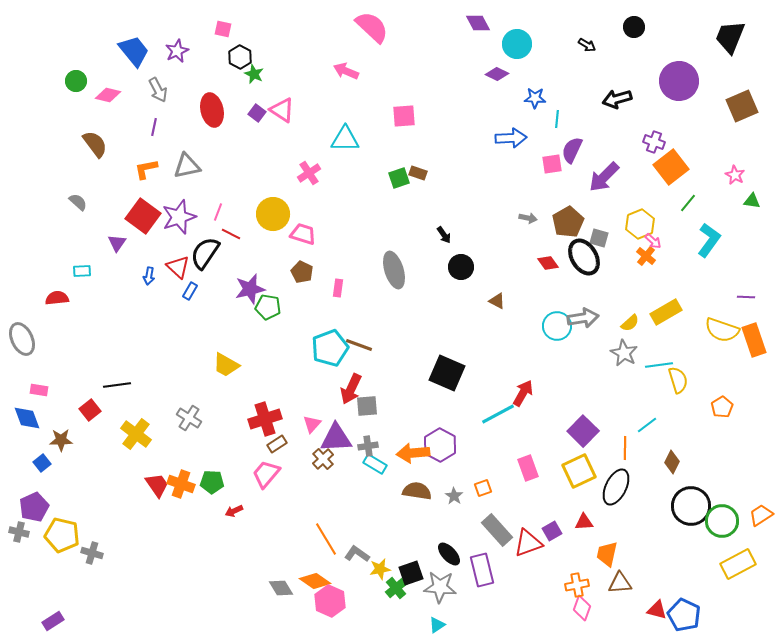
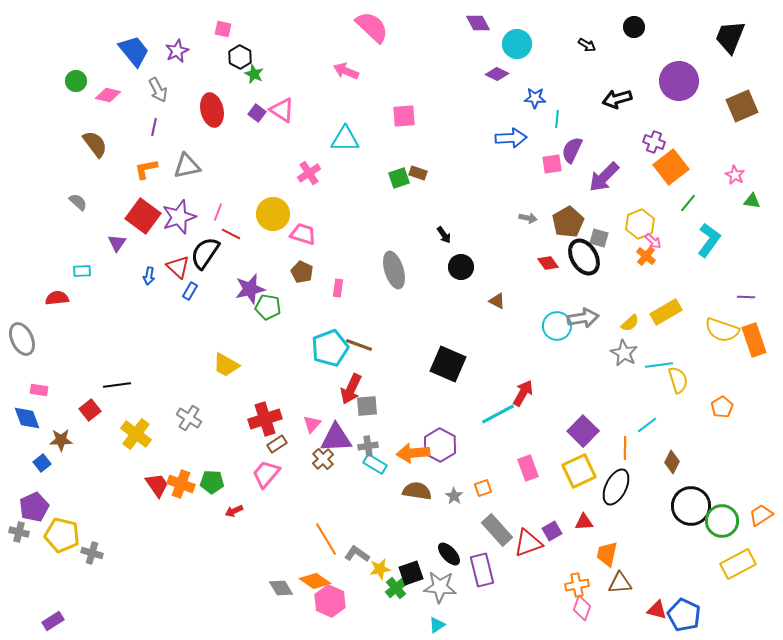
black square at (447, 373): moved 1 px right, 9 px up
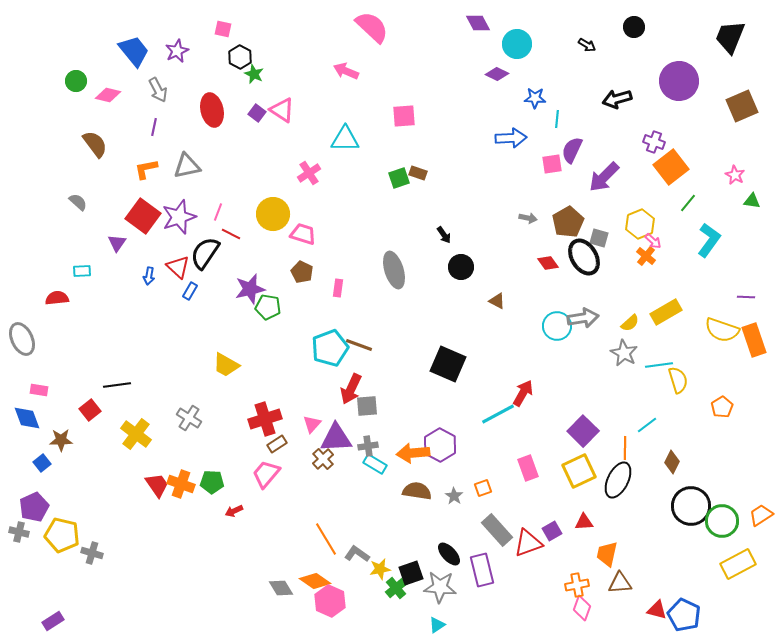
black ellipse at (616, 487): moved 2 px right, 7 px up
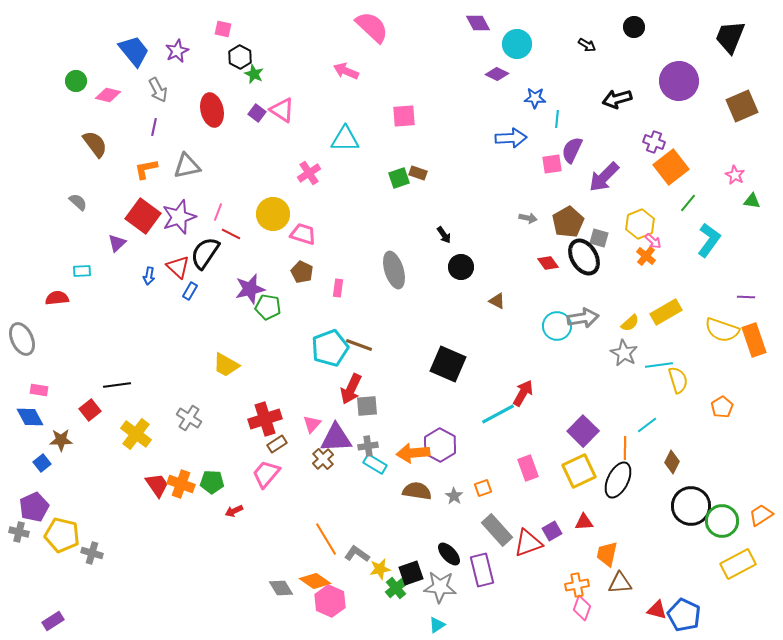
purple triangle at (117, 243): rotated 12 degrees clockwise
blue diamond at (27, 418): moved 3 px right, 1 px up; rotated 8 degrees counterclockwise
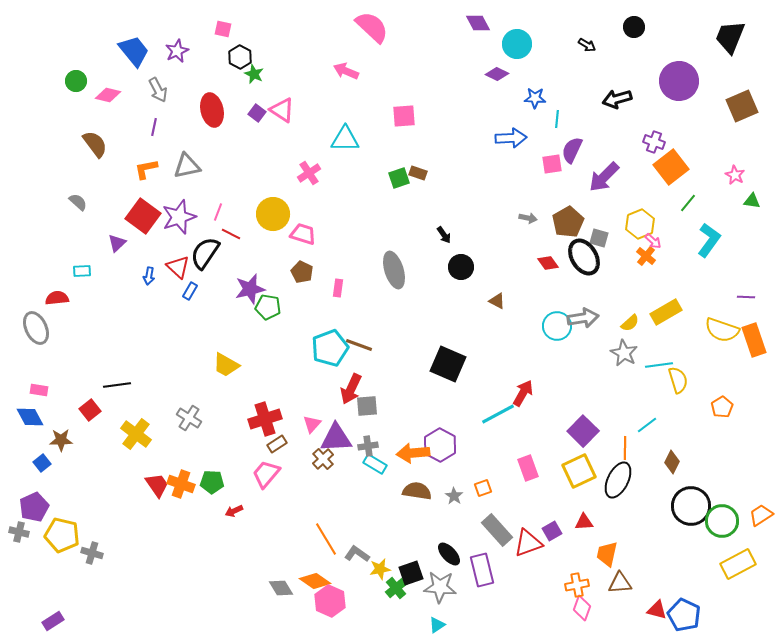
gray ellipse at (22, 339): moved 14 px right, 11 px up
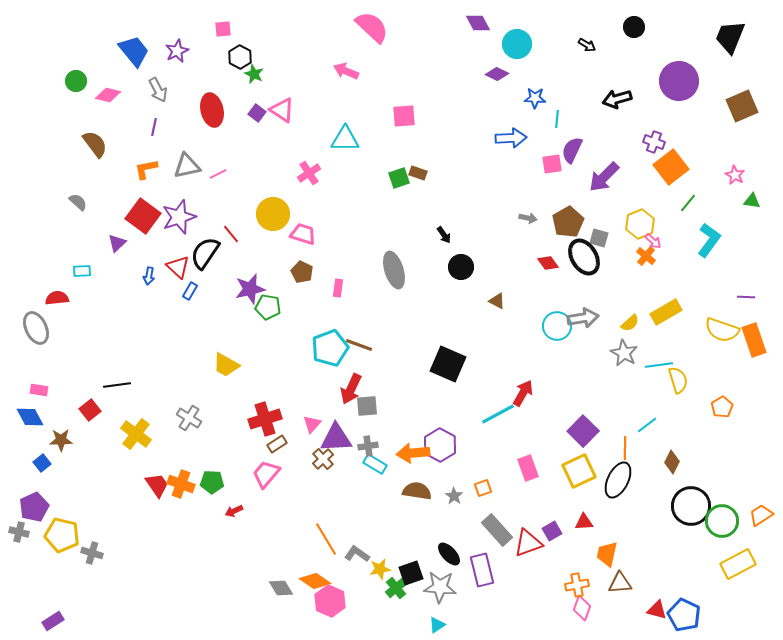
pink square at (223, 29): rotated 18 degrees counterclockwise
pink line at (218, 212): moved 38 px up; rotated 42 degrees clockwise
red line at (231, 234): rotated 24 degrees clockwise
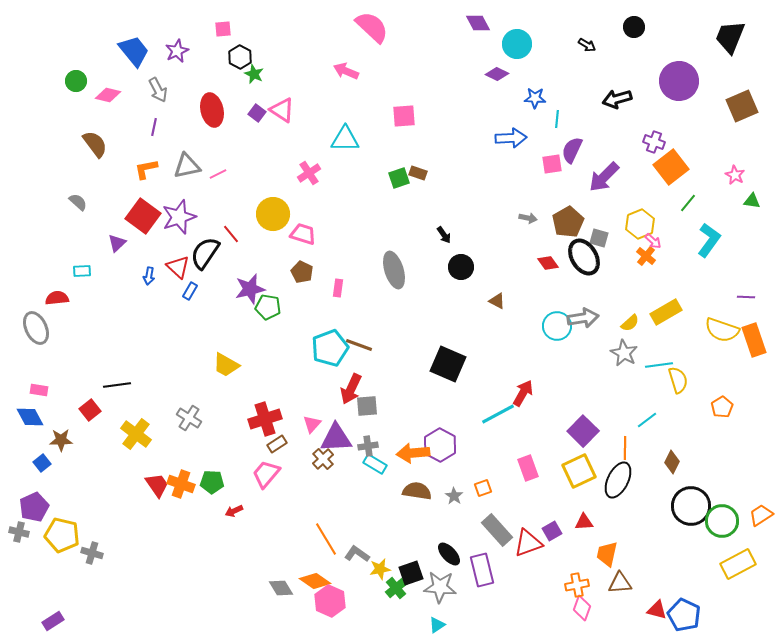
cyan line at (647, 425): moved 5 px up
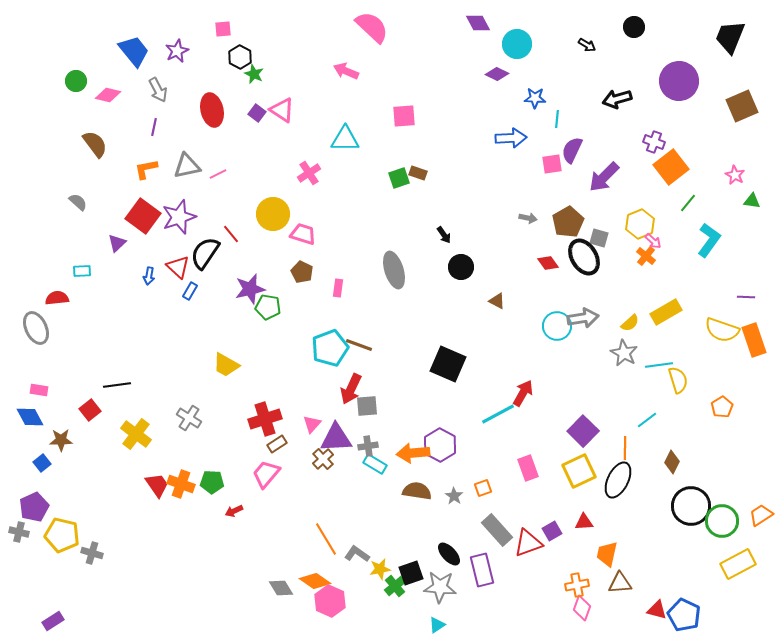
green cross at (396, 588): moved 1 px left, 2 px up
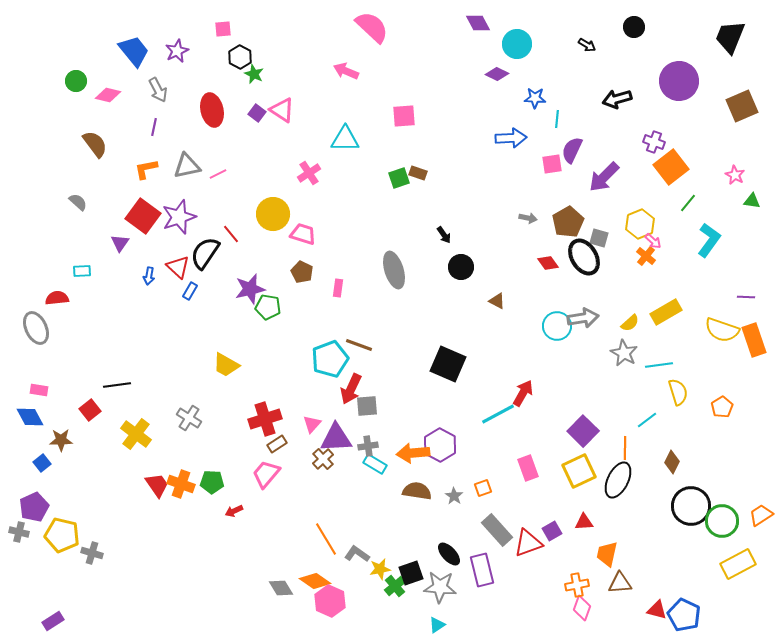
purple triangle at (117, 243): moved 3 px right; rotated 12 degrees counterclockwise
cyan pentagon at (330, 348): moved 11 px down
yellow semicircle at (678, 380): moved 12 px down
